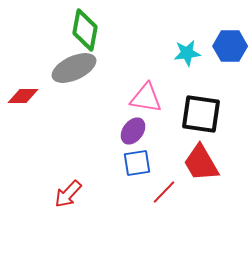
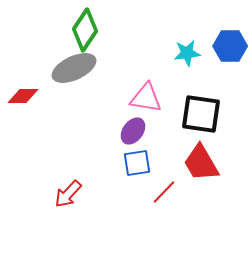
green diamond: rotated 24 degrees clockwise
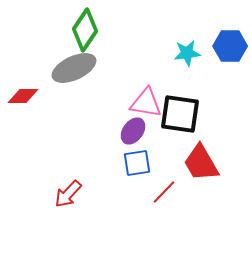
pink triangle: moved 5 px down
black square: moved 21 px left
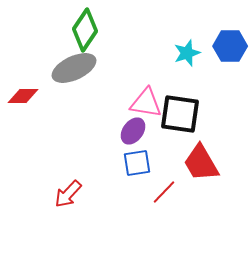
cyan star: rotated 12 degrees counterclockwise
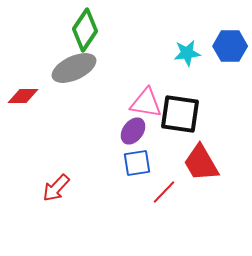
cyan star: rotated 12 degrees clockwise
red arrow: moved 12 px left, 6 px up
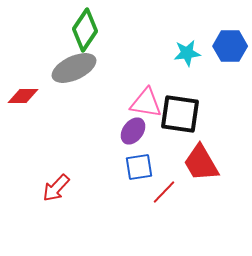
blue square: moved 2 px right, 4 px down
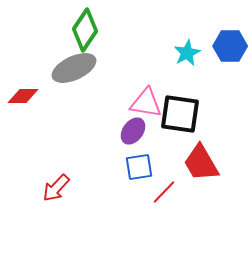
cyan star: rotated 20 degrees counterclockwise
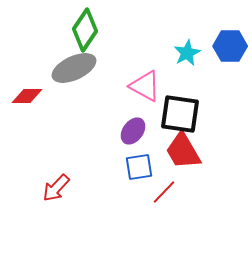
red diamond: moved 4 px right
pink triangle: moved 1 px left, 17 px up; rotated 20 degrees clockwise
red trapezoid: moved 18 px left, 12 px up
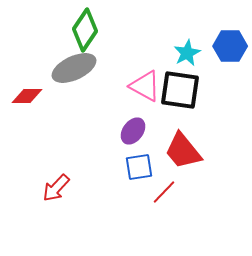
black square: moved 24 px up
red trapezoid: rotated 9 degrees counterclockwise
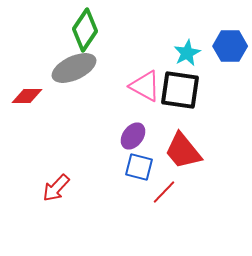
purple ellipse: moved 5 px down
blue square: rotated 24 degrees clockwise
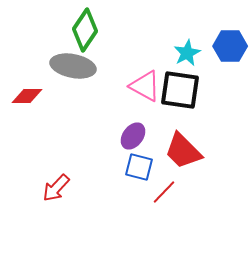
gray ellipse: moved 1 px left, 2 px up; rotated 36 degrees clockwise
red trapezoid: rotated 6 degrees counterclockwise
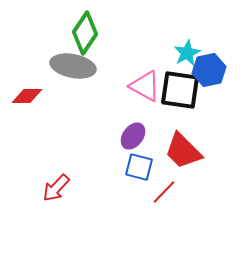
green diamond: moved 3 px down
blue hexagon: moved 21 px left, 24 px down; rotated 12 degrees counterclockwise
